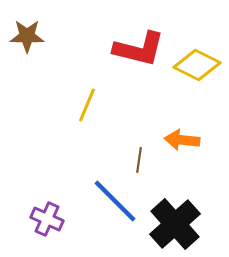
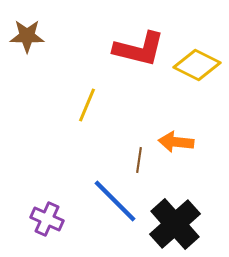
orange arrow: moved 6 px left, 2 px down
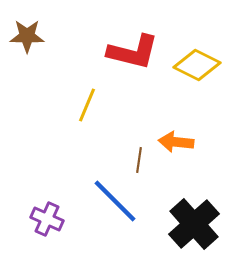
red L-shape: moved 6 px left, 3 px down
black cross: moved 19 px right
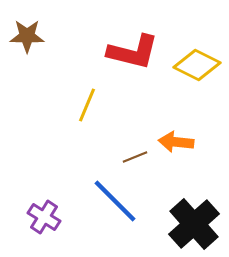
brown line: moved 4 px left, 3 px up; rotated 60 degrees clockwise
purple cross: moved 3 px left, 2 px up; rotated 8 degrees clockwise
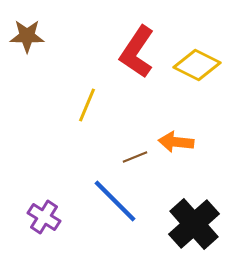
red L-shape: moved 4 px right; rotated 110 degrees clockwise
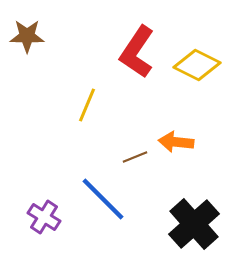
blue line: moved 12 px left, 2 px up
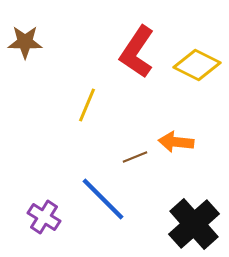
brown star: moved 2 px left, 6 px down
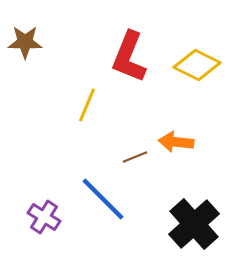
red L-shape: moved 8 px left, 5 px down; rotated 12 degrees counterclockwise
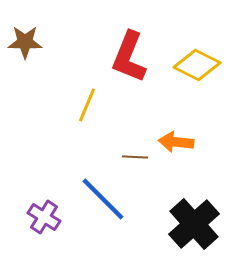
brown line: rotated 25 degrees clockwise
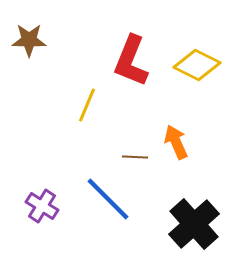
brown star: moved 4 px right, 2 px up
red L-shape: moved 2 px right, 4 px down
orange arrow: rotated 60 degrees clockwise
blue line: moved 5 px right
purple cross: moved 2 px left, 11 px up
